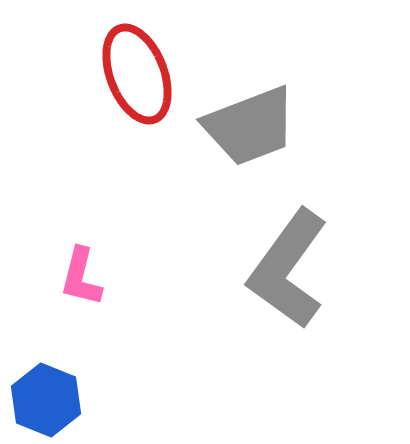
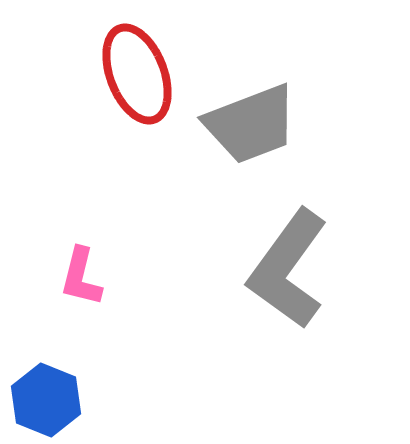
gray trapezoid: moved 1 px right, 2 px up
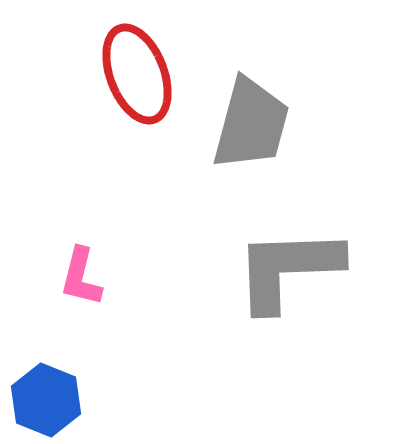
gray trapezoid: rotated 54 degrees counterclockwise
gray L-shape: rotated 52 degrees clockwise
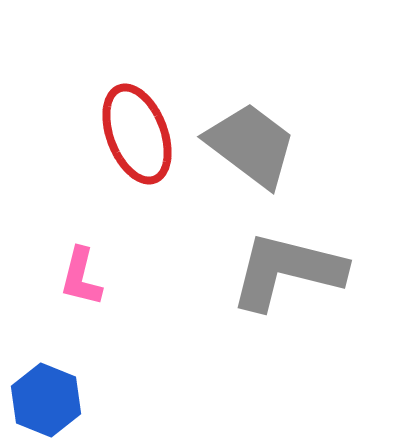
red ellipse: moved 60 px down
gray trapezoid: moved 21 px down; rotated 68 degrees counterclockwise
gray L-shape: moved 1 px left, 2 px down; rotated 16 degrees clockwise
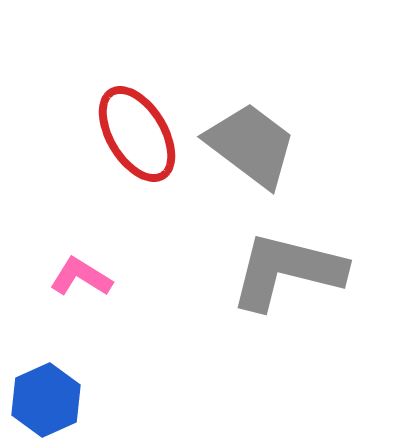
red ellipse: rotated 10 degrees counterclockwise
pink L-shape: rotated 108 degrees clockwise
blue hexagon: rotated 14 degrees clockwise
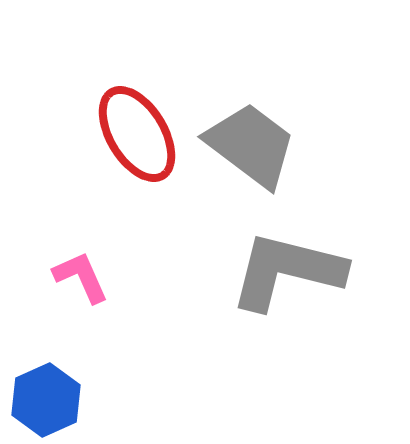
pink L-shape: rotated 34 degrees clockwise
